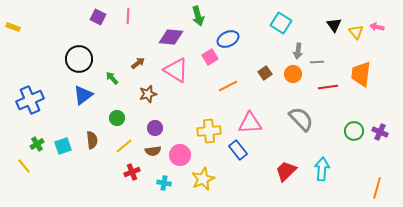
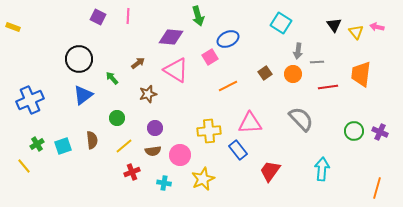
red trapezoid at (286, 171): moved 16 px left; rotated 10 degrees counterclockwise
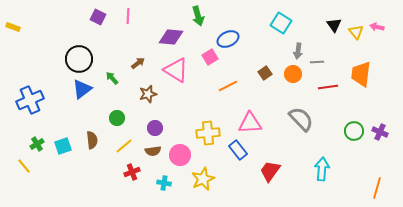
blue triangle at (83, 95): moved 1 px left, 6 px up
yellow cross at (209, 131): moved 1 px left, 2 px down
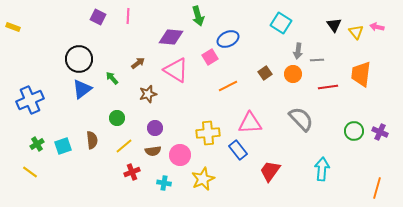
gray line at (317, 62): moved 2 px up
yellow line at (24, 166): moved 6 px right, 6 px down; rotated 14 degrees counterclockwise
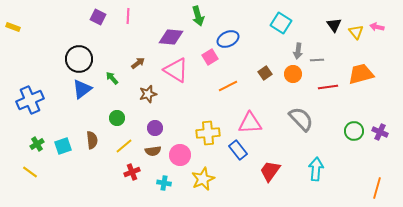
orange trapezoid at (361, 74): rotated 68 degrees clockwise
cyan arrow at (322, 169): moved 6 px left
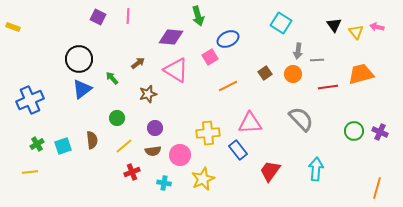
yellow line at (30, 172): rotated 42 degrees counterclockwise
